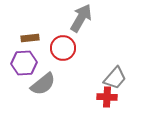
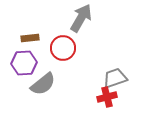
gray trapezoid: rotated 150 degrees counterclockwise
red cross: rotated 18 degrees counterclockwise
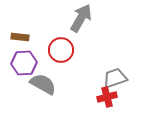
brown rectangle: moved 10 px left, 1 px up; rotated 12 degrees clockwise
red circle: moved 2 px left, 2 px down
gray semicircle: rotated 112 degrees counterclockwise
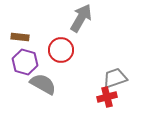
purple hexagon: moved 1 px right, 1 px up; rotated 20 degrees clockwise
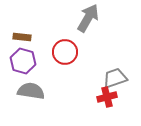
gray arrow: moved 7 px right
brown rectangle: moved 2 px right
red circle: moved 4 px right, 2 px down
purple hexagon: moved 2 px left, 1 px up
gray semicircle: moved 12 px left, 7 px down; rotated 20 degrees counterclockwise
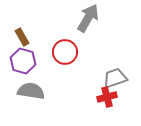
brown rectangle: rotated 54 degrees clockwise
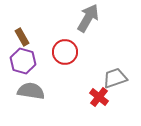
red cross: moved 8 px left; rotated 36 degrees counterclockwise
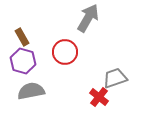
gray semicircle: rotated 20 degrees counterclockwise
